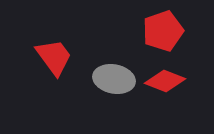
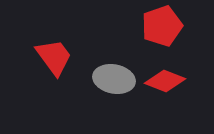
red pentagon: moved 1 px left, 5 px up
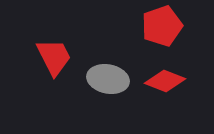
red trapezoid: rotated 9 degrees clockwise
gray ellipse: moved 6 px left
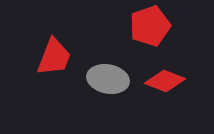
red pentagon: moved 12 px left
red trapezoid: rotated 48 degrees clockwise
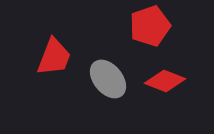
gray ellipse: rotated 39 degrees clockwise
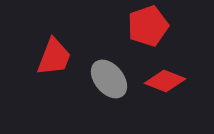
red pentagon: moved 2 px left
gray ellipse: moved 1 px right
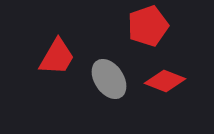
red trapezoid: moved 3 px right; rotated 9 degrees clockwise
gray ellipse: rotated 6 degrees clockwise
